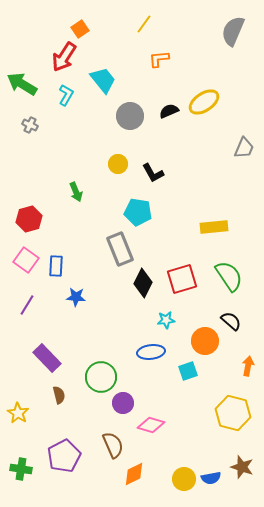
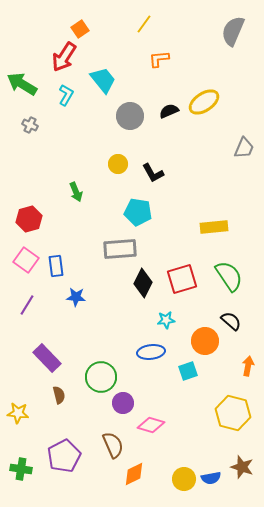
gray rectangle at (120, 249): rotated 72 degrees counterclockwise
blue rectangle at (56, 266): rotated 10 degrees counterclockwise
yellow star at (18, 413): rotated 25 degrees counterclockwise
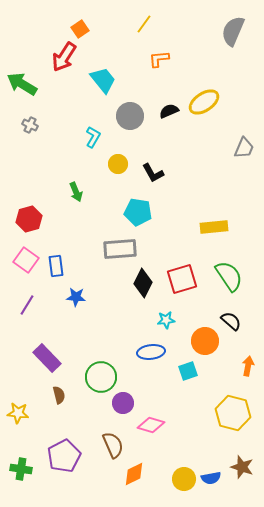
cyan L-shape at (66, 95): moved 27 px right, 42 px down
